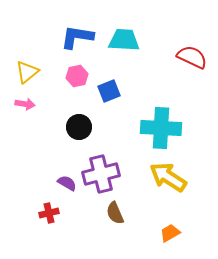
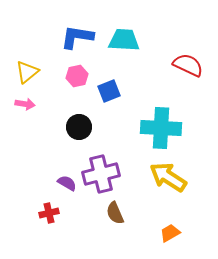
red semicircle: moved 4 px left, 8 px down
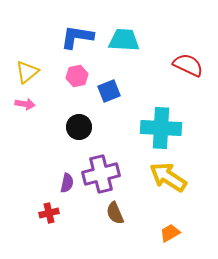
purple semicircle: rotated 72 degrees clockwise
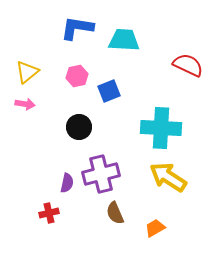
blue L-shape: moved 9 px up
orange trapezoid: moved 15 px left, 5 px up
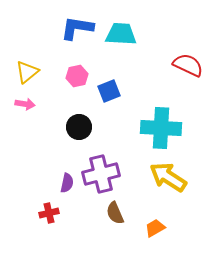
cyan trapezoid: moved 3 px left, 6 px up
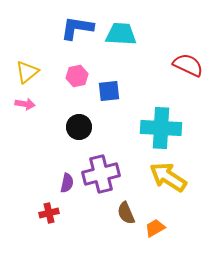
blue square: rotated 15 degrees clockwise
brown semicircle: moved 11 px right
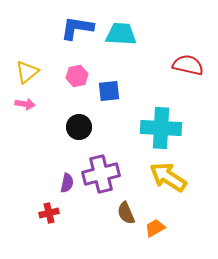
red semicircle: rotated 12 degrees counterclockwise
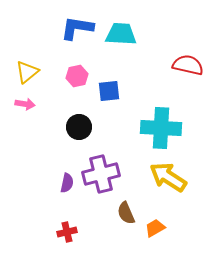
red cross: moved 18 px right, 19 px down
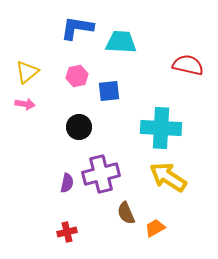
cyan trapezoid: moved 8 px down
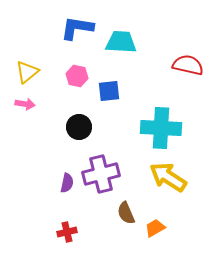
pink hexagon: rotated 25 degrees clockwise
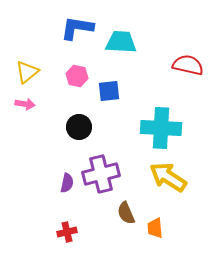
orange trapezoid: rotated 65 degrees counterclockwise
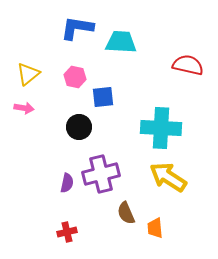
yellow triangle: moved 1 px right, 2 px down
pink hexagon: moved 2 px left, 1 px down
blue square: moved 6 px left, 6 px down
pink arrow: moved 1 px left, 4 px down
